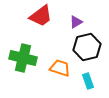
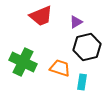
red trapezoid: rotated 15 degrees clockwise
green cross: moved 4 px down; rotated 12 degrees clockwise
cyan rectangle: moved 6 px left, 1 px down; rotated 28 degrees clockwise
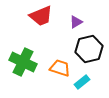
black hexagon: moved 2 px right, 2 px down
cyan rectangle: rotated 42 degrees clockwise
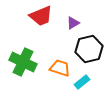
purple triangle: moved 3 px left, 1 px down
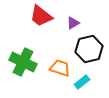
red trapezoid: rotated 60 degrees clockwise
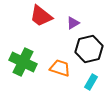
cyan rectangle: moved 9 px right; rotated 21 degrees counterclockwise
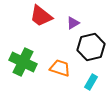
black hexagon: moved 2 px right, 2 px up
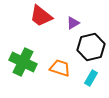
cyan rectangle: moved 4 px up
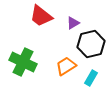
black hexagon: moved 3 px up
orange trapezoid: moved 6 px right, 2 px up; rotated 50 degrees counterclockwise
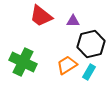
purple triangle: moved 2 px up; rotated 32 degrees clockwise
orange trapezoid: moved 1 px right, 1 px up
cyan rectangle: moved 2 px left, 6 px up
